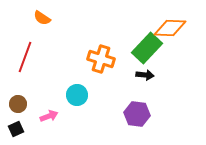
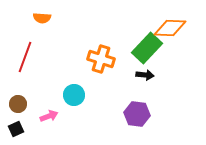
orange semicircle: rotated 30 degrees counterclockwise
cyan circle: moved 3 px left
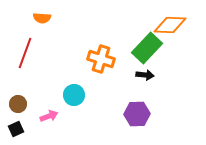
orange diamond: moved 3 px up
red line: moved 4 px up
purple hexagon: rotated 10 degrees counterclockwise
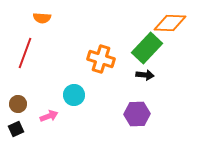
orange diamond: moved 2 px up
